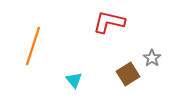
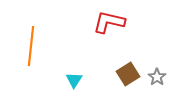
orange line: moved 2 px left; rotated 12 degrees counterclockwise
gray star: moved 5 px right, 19 px down
cyan triangle: rotated 12 degrees clockwise
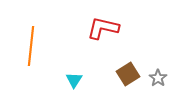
red L-shape: moved 6 px left, 6 px down
gray star: moved 1 px right, 1 px down
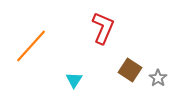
red L-shape: rotated 100 degrees clockwise
orange line: rotated 36 degrees clockwise
brown square: moved 2 px right, 4 px up; rotated 25 degrees counterclockwise
